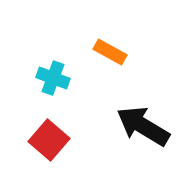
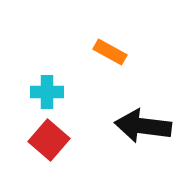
cyan cross: moved 6 px left, 14 px down; rotated 20 degrees counterclockwise
black arrow: rotated 24 degrees counterclockwise
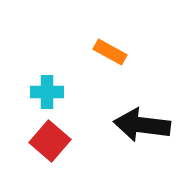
black arrow: moved 1 px left, 1 px up
red square: moved 1 px right, 1 px down
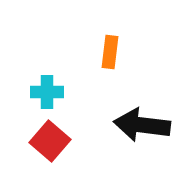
orange rectangle: rotated 68 degrees clockwise
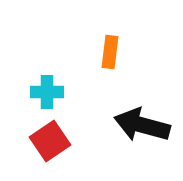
black arrow: rotated 8 degrees clockwise
red square: rotated 15 degrees clockwise
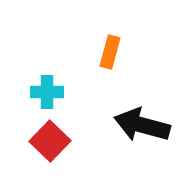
orange rectangle: rotated 8 degrees clockwise
red square: rotated 12 degrees counterclockwise
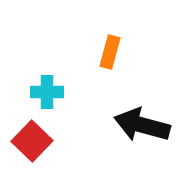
red square: moved 18 px left
